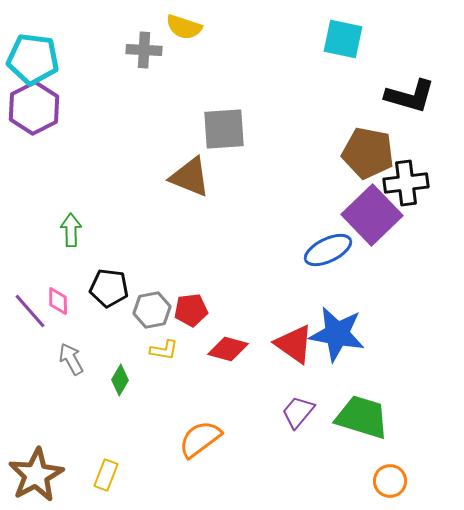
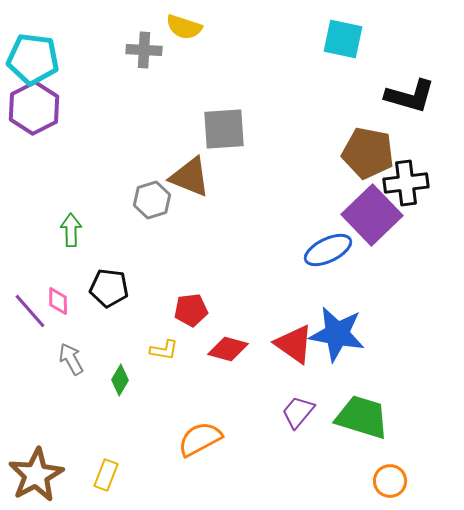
gray hexagon: moved 110 px up; rotated 6 degrees counterclockwise
orange semicircle: rotated 9 degrees clockwise
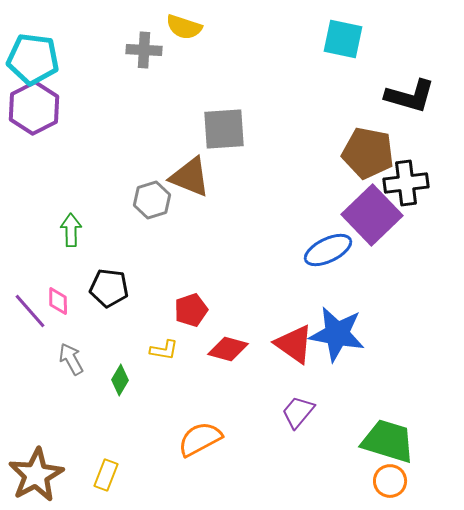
red pentagon: rotated 12 degrees counterclockwise
green trapezoid: moved 26 px right, 24 px down
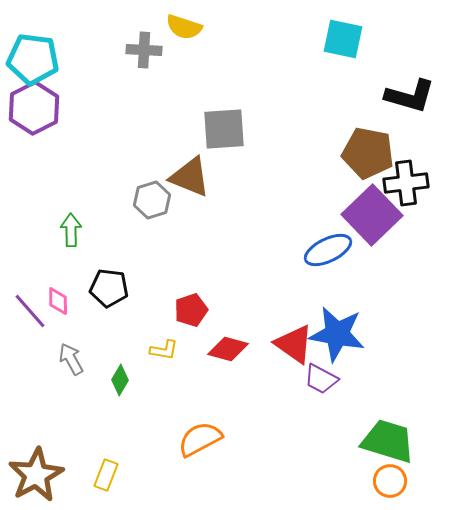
purple trapezoid: moved 23 px right, 33 px up; rotated 102 degrees counterclockwise
